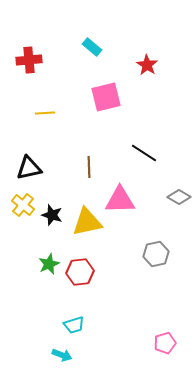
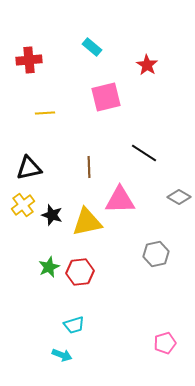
yellow cross: rotated 15 degrees clockwise
green star: moved 3 px down
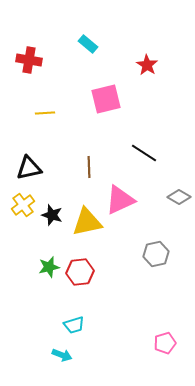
cyan rectangle: moved 4 px left, 3 px up
red cross: rotated 15 degrees clockwise
pink square: moved 2 px down
pink triangle: rotated 24 degrees counterclockwise
green star: rotated 10 degrees clockwise
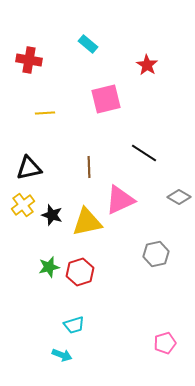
red hexagon: rotated 12 degrees counterclockwise
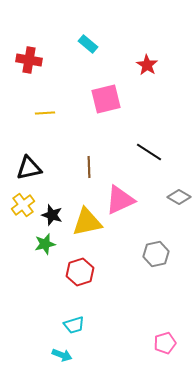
black line: moved 5 px right, 1 px up
green star: moved 4 px left, 23 px up
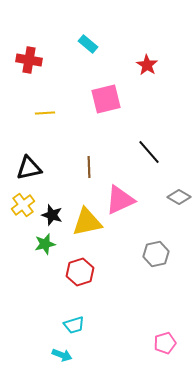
black line: rotated 16 degrees clockwise
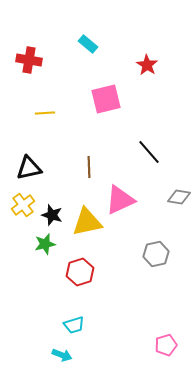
gray diamond: rotated 20 degrees counterclockwise
pink pentagon: moved 1 px right, 2 px down
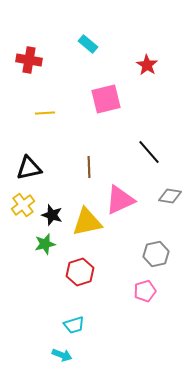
gray diamond: moved 9 px left, 1 px up
pink pentagon: moved 21 px left, 54 px up
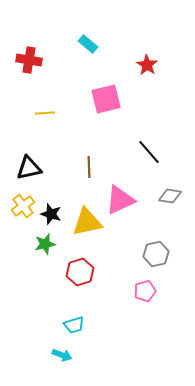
yellow cross: moved 1 px down
black star: moved 1 px left, 1 px up
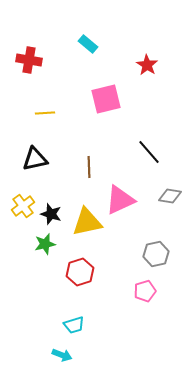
black triangle: moved 6 px right, 9 px up
